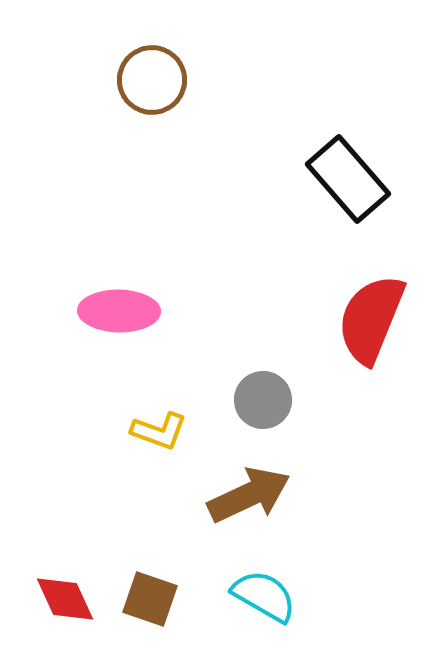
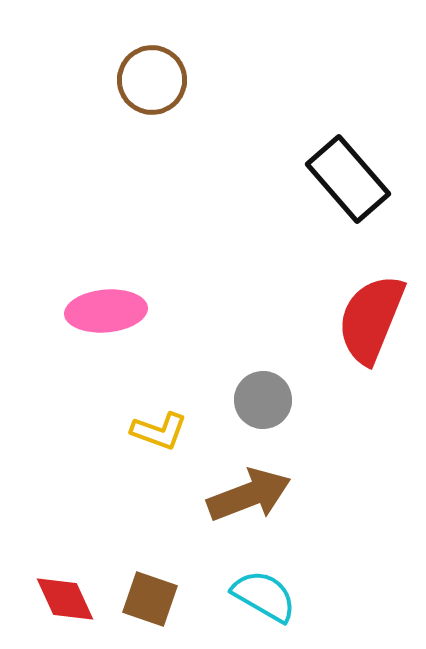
pink ellipse: moved 13 px left; rotated 6 degrees counterclockwise
brown arrow: rotated 4 degrees clockwise
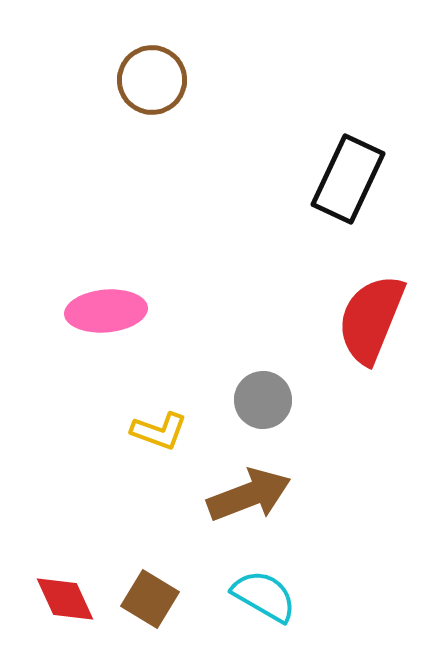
black rectangle: rotated 66 degrees clockwise
brown square: rotated 12 degrees clockwise
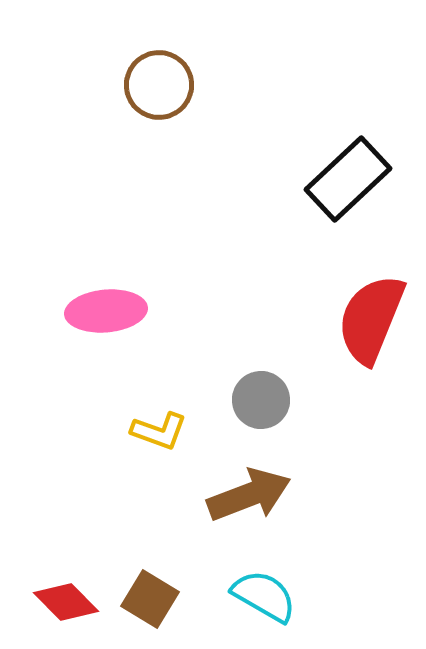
brown circle: moved 7 px right, 5 px down
black rectangle: rotated 22 degrees clockwise
gray circle: moved 2 px left
red diamond: moved 1 px right, 3 px down; rotated 20 degrees counterclockwise
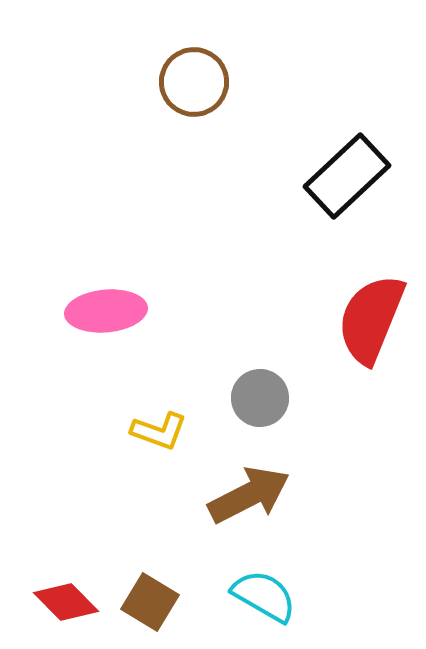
brown circle: moved 35 px right, 3 px up
black rectangle: moved 1 px left, 3 px up
gray circle: moved 1 px left, 2 px up
brown arrow: rotated 6 degrees counterclockwise
brown square: moved 3 px down
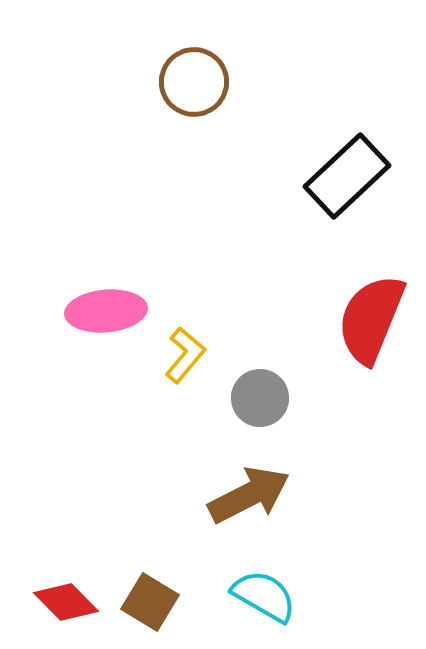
yellow L-shape: moved 26 px right, 76 px up; rotated 70 degrees counterclockwise
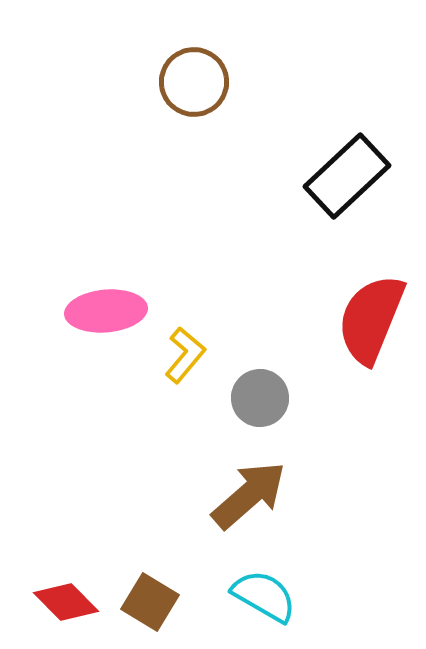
brown arrow: rotated 14 degrees counterclockwise
